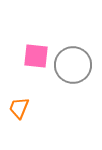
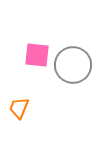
pink square: moved 1 px right, 1 px up
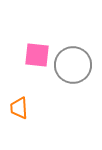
orange trapezoid: rotated 25 degrees counterclockwise
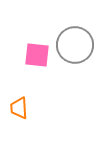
gray circle: moved 2 px right, 20 px up
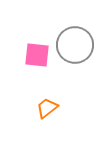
orange trapezoid: moved 28 px right; rotated 55 degrees clockwise
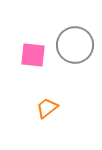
pink square: moved 4 px left
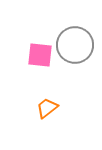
pink square: moved 7 px right
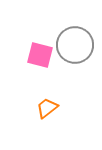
pink square: rotated 8 degrees clockwise
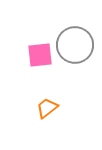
pink square: rotated 20 degrees counterclockwise
